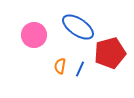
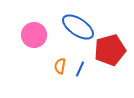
red pentagon: moved 3 px up
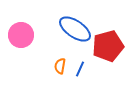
blue ellipse: moved 3 px left, 2 px down
pink circle: moved 13 px left
red pentagon: moved 2 px left, 4 px up
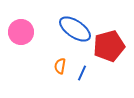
pink circle: moved 3 px up
red pentagon: moved 1 px right
blue line: moved 2 px right, 4 px down
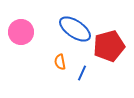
orange semicircle: moved 4 px up; rotated 21 degrees counterclockwise
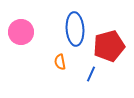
blue ellipse: rotated 52 degrees clockwise
blue line: moved 9 px right, 1 px down
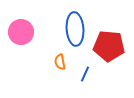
red pentagon: rotated 20 degrees clockwise
blue line: moved 6 px left
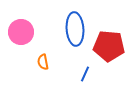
orange semicircle: moved 17 px left
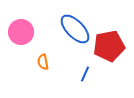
blue ellipse: rotated 40 degrees counterclockwise
red pentagon: rotated 16 degrees counterclockwise
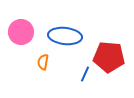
blue ellipse: moved 10 px left, 7 px down; rotated 40 degrees counterclockwise
red pentagon: moved 11 px down; rotated 16 degrees clockwise
orange semicircle: rotated 21 degrees clockwise
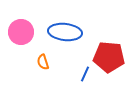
blue ellipse: moved 4 px up
orange semicircle: rotated 28 degrees counterclockwise
